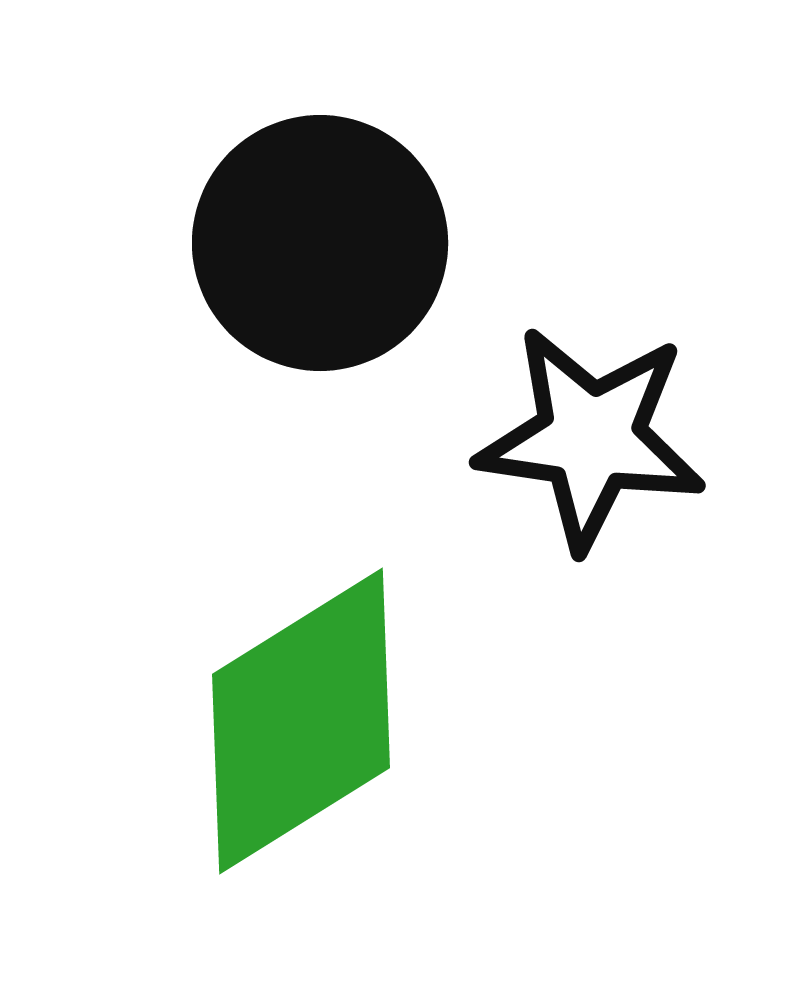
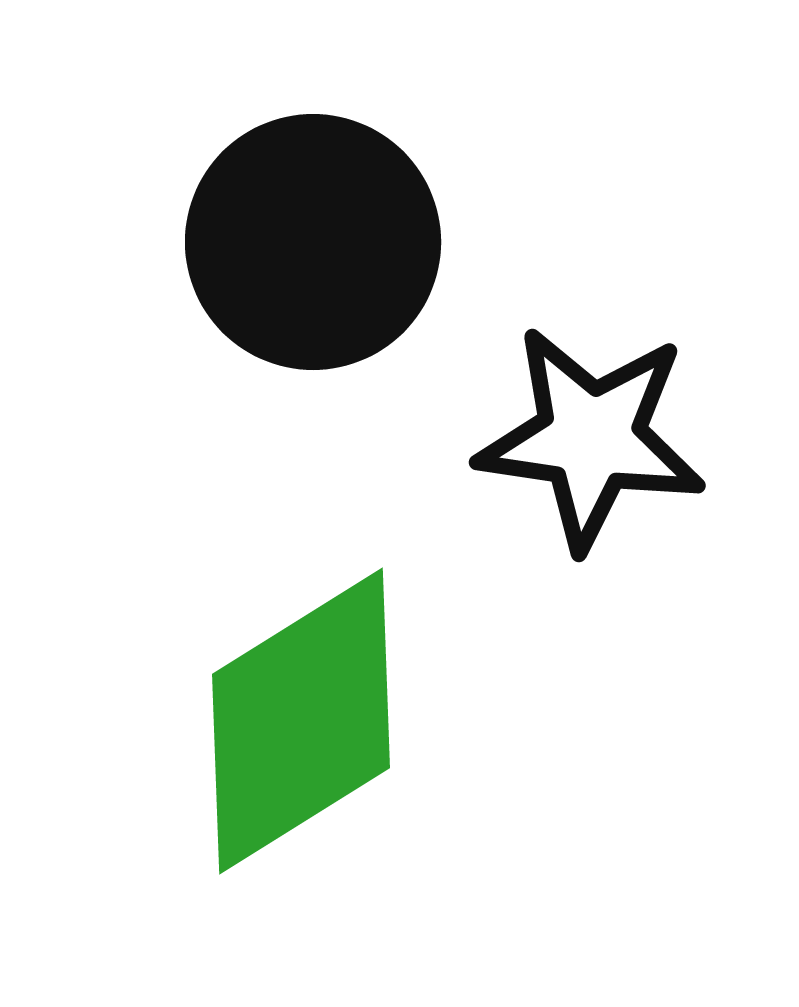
black circle: moved 7 px left, 1 px up
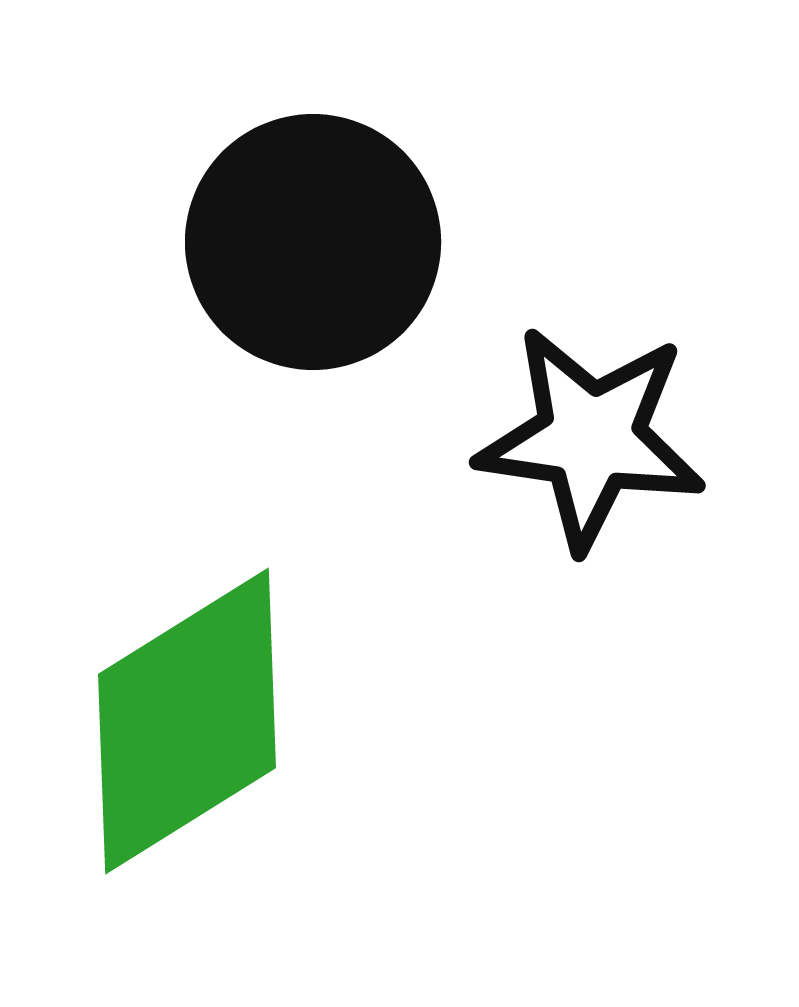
green diamond: moved 114 px left
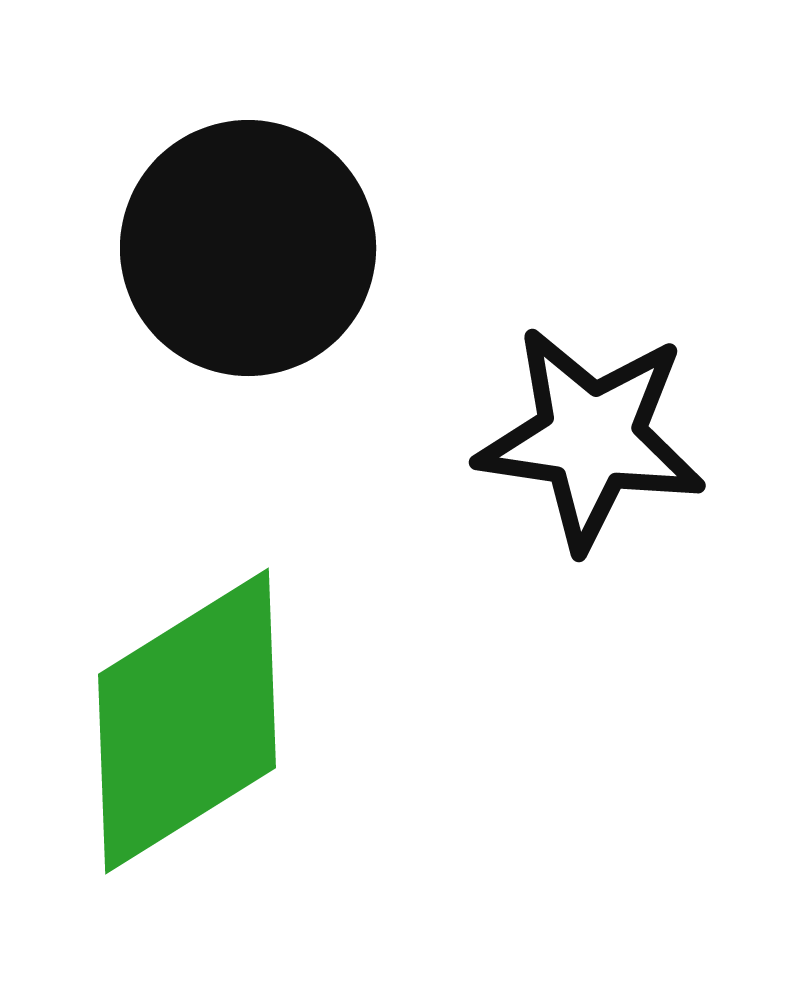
black circle: moved 65 px left, 6 px down
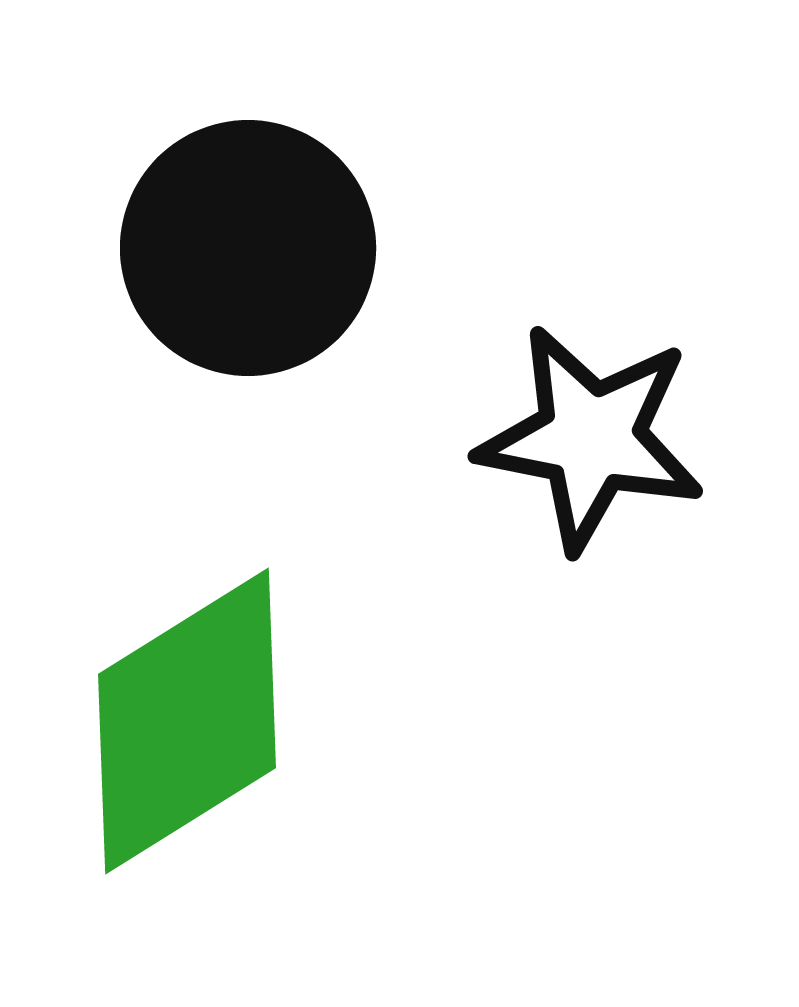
black star: rotated 3 degrees clockwise
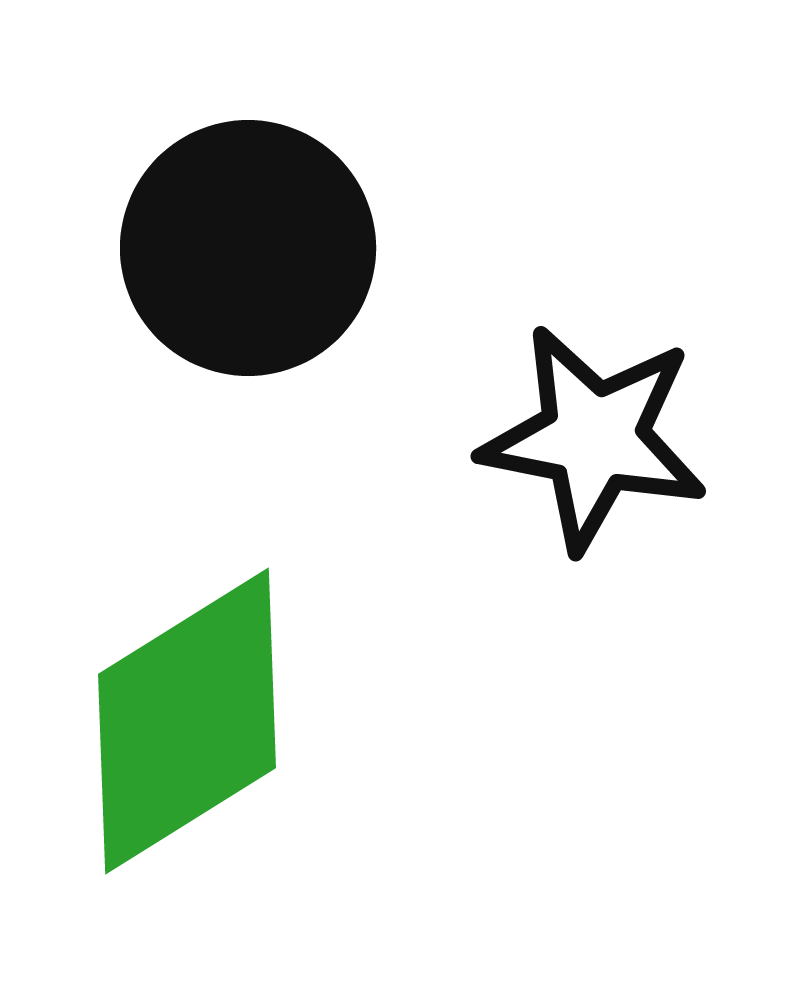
black star: moved 3 px right
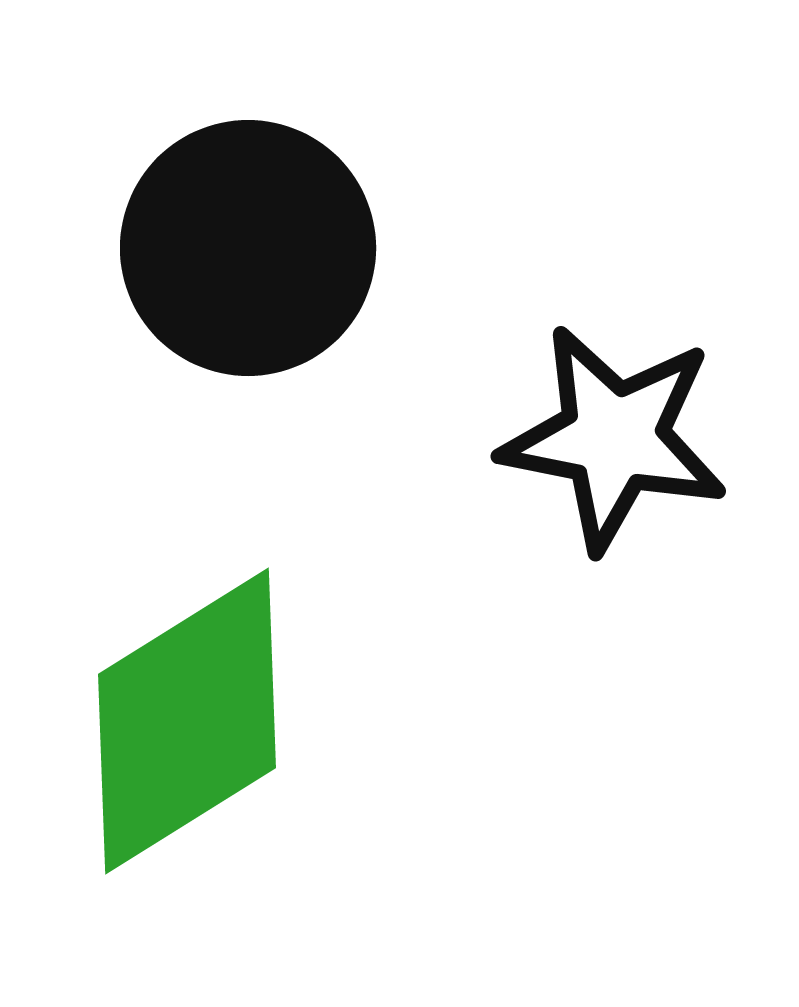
black star: moved 20 px right
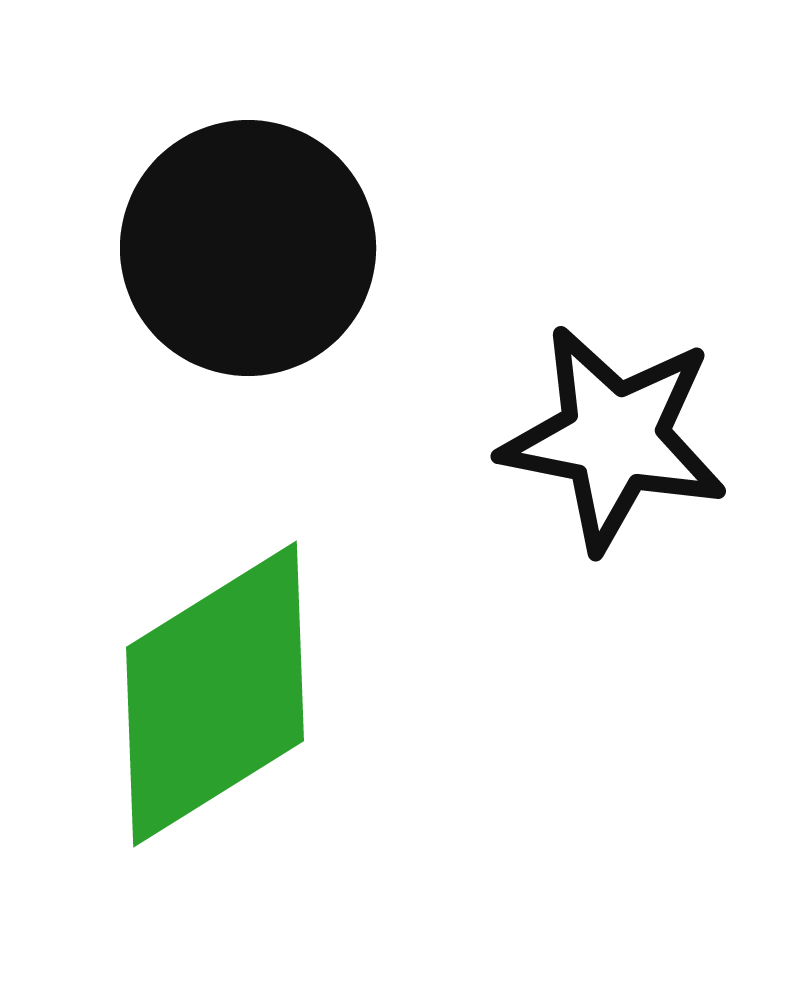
green diamond: moved 28 px right, 27 px up
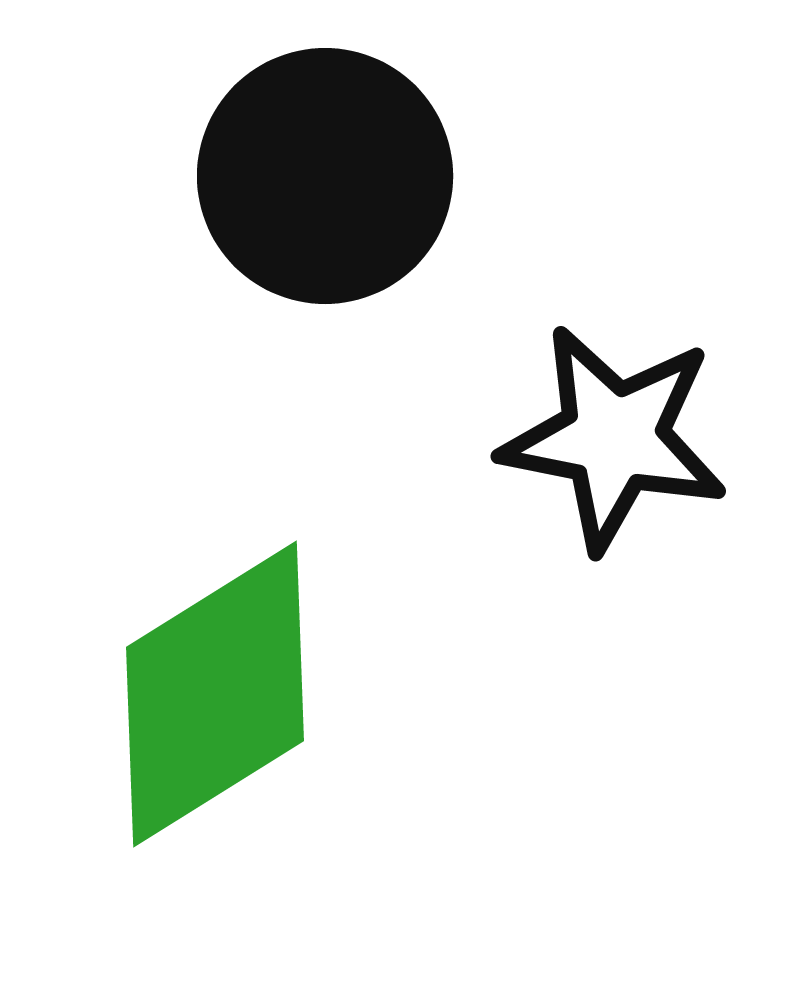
black circle: moved 77 px right, 72 px up
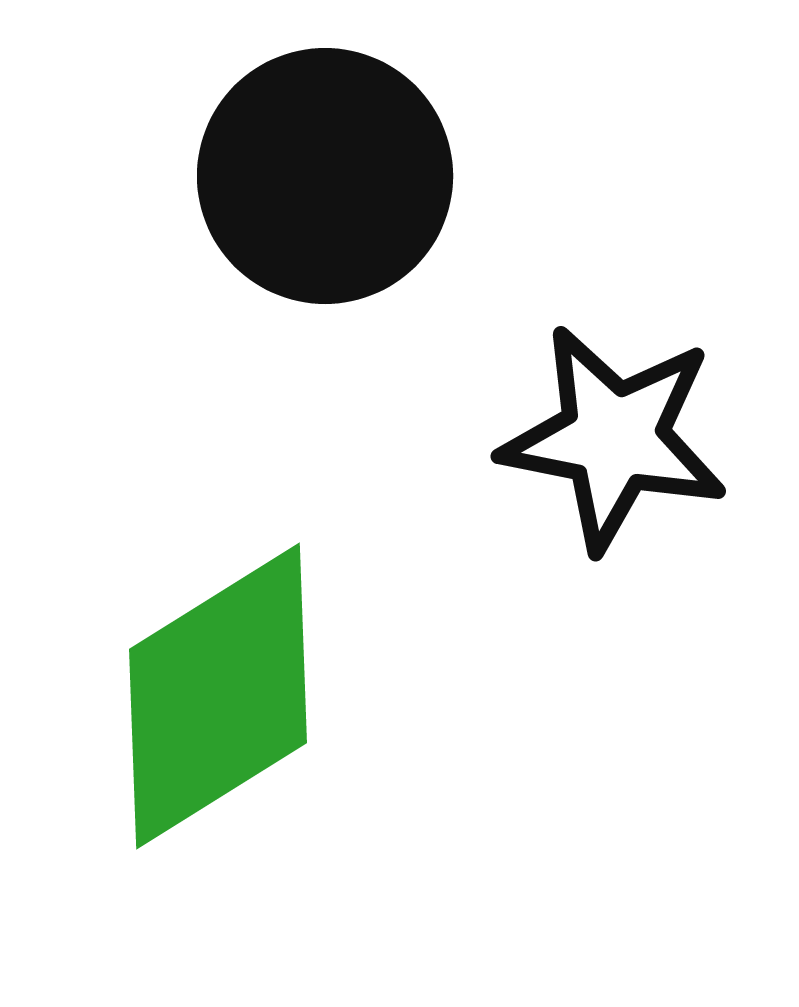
green diamond: moved 3 px right, 2 px down
